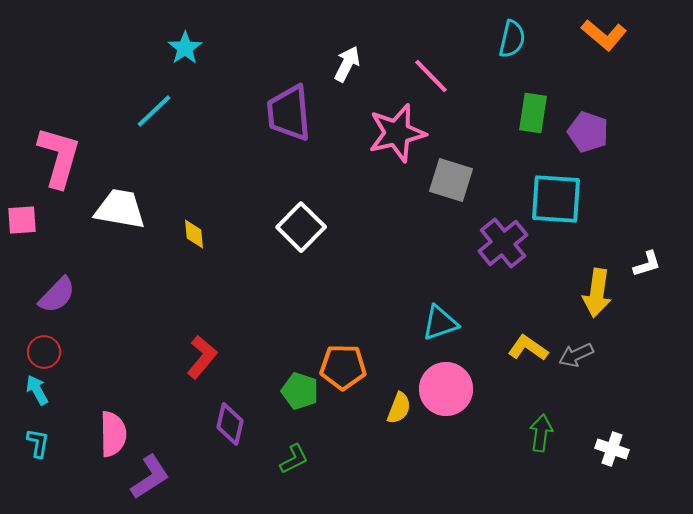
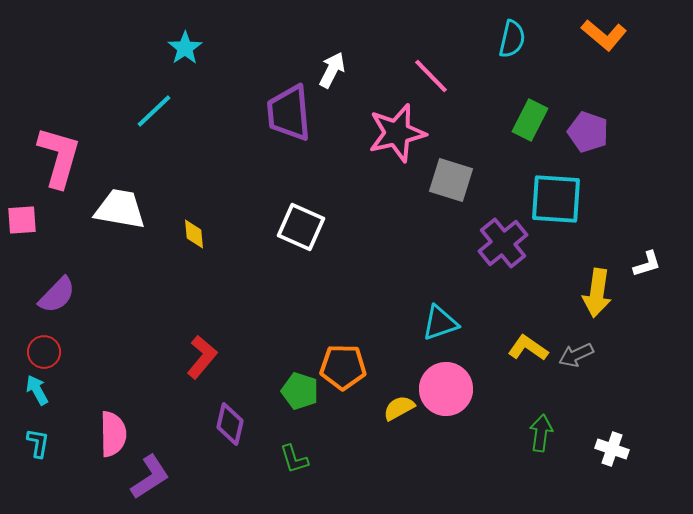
white arrow: moved 15 px left, 6 px down
green rectangle: moved 3 px left, 7 px down; rotated 18 degrees clockwise
white square: rotated 21 degrees counterclockwise
yellow semicircle: rotated 140 degrees counterclockwise
green L-shape: rotated 100 degrees clockwise
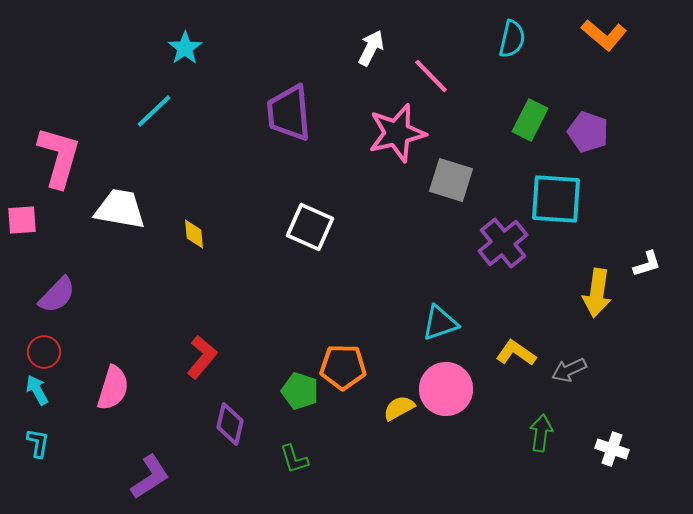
white arrow: moved 39 px right, 22 px up
white square: moved 9 px right
yellow L-shape: moved 12 px left, 5 px down
gray arrow: moved 7 px left, 15 px down
pink semicircle: moved 46 px up; rotated 18 degrees clockwise
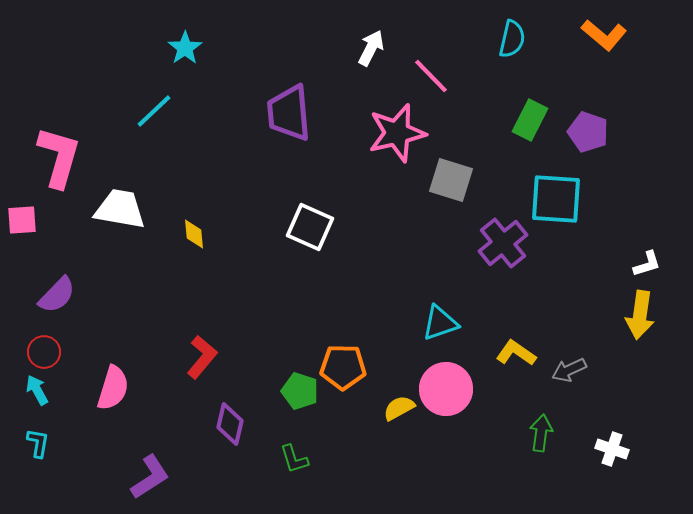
yellow arrow: moved 43 px right, 22 px down
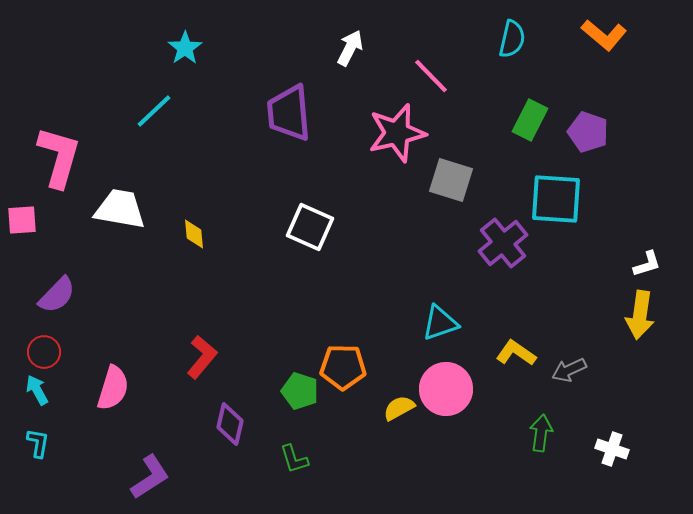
white arrow: moved 21 px left
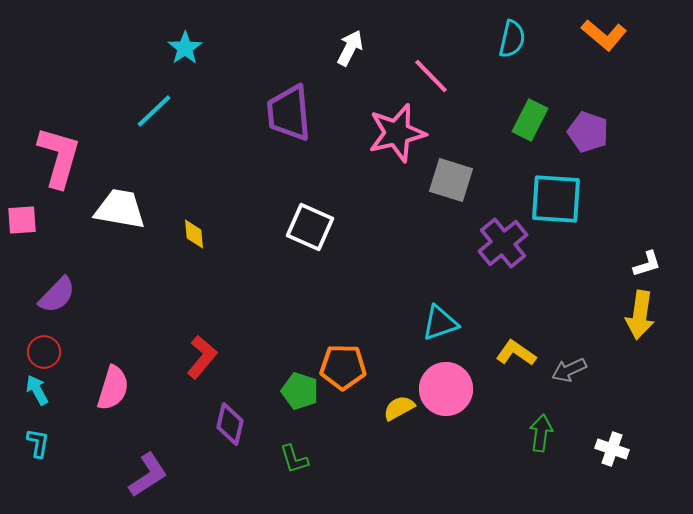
purple L-shape: moved 2 px left, 2 px up
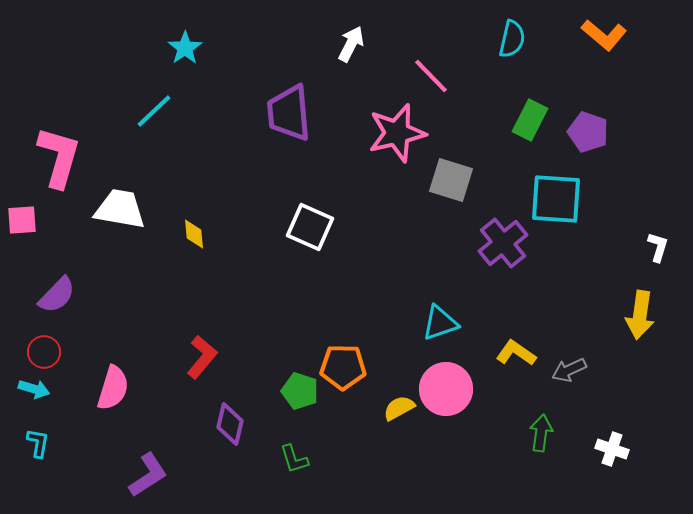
white arrow: moved 1 px right, 4 px up
white L-shape: moved 11 px right, 17 px up; rotated 56 degrees counterclockwise
cyan arrow: moved 3 px left, 1 px up; rotated 136 degrees clockwise
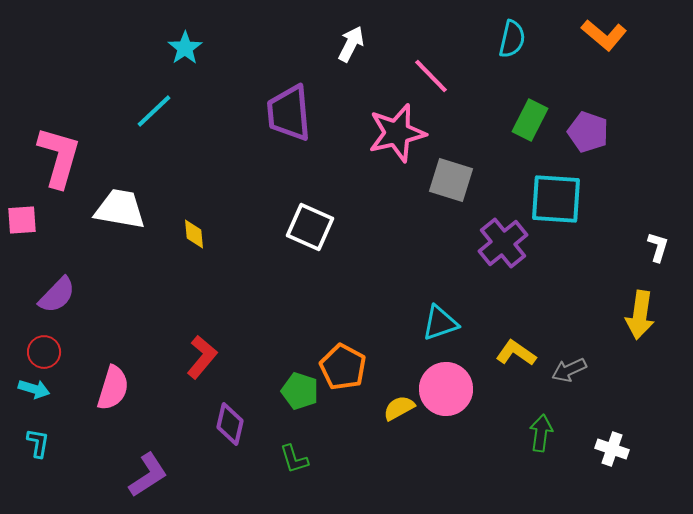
orange pentagon: rotated 27 degrees clockwise
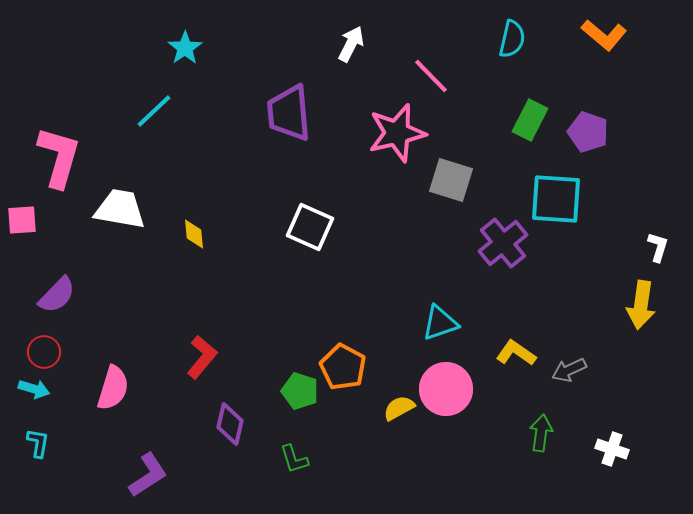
yellow arrow: moved 1 px right, 10 px up
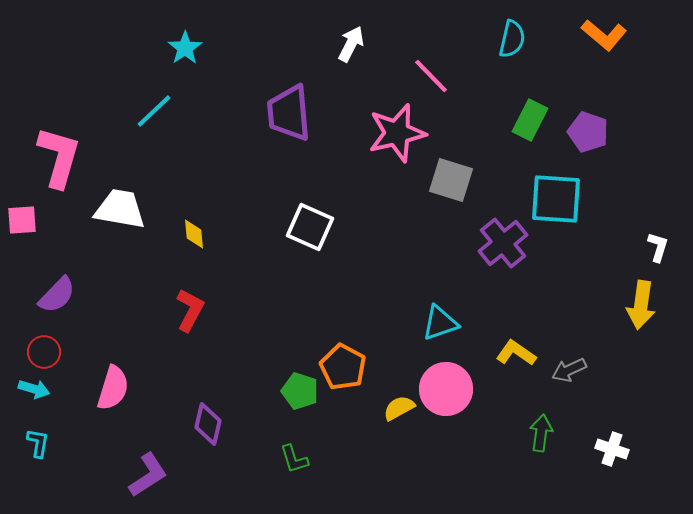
red L-shape: moved 12 px left, 47 px up; rotated 12 degrees counterclockwise
purple diamond: moved 22 px left
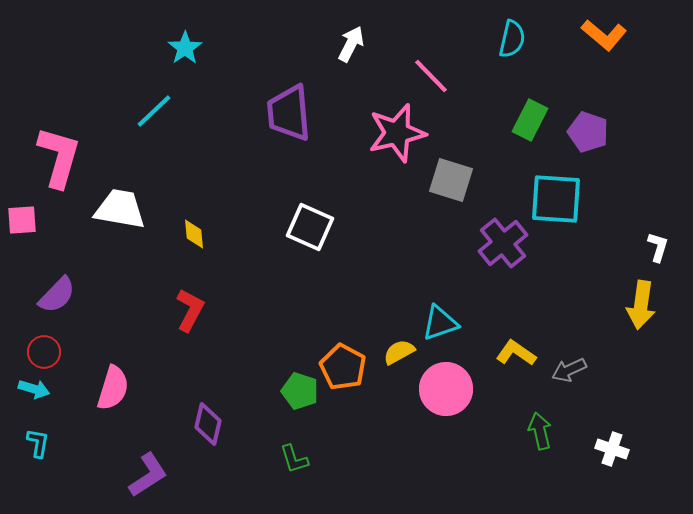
yellow semicircle: moved 56 px up
green arrow: moved 1 px left, 2 px up; rotated 21 degrees counterclockwise
